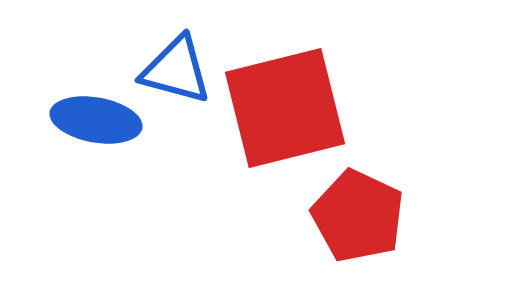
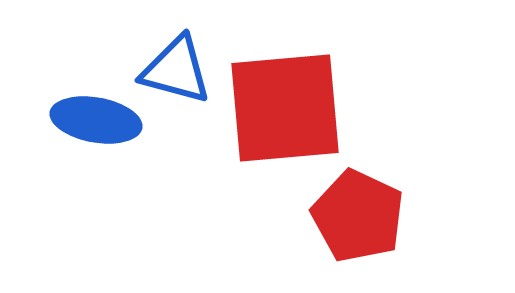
red square: rotated 9 degrees clockwise
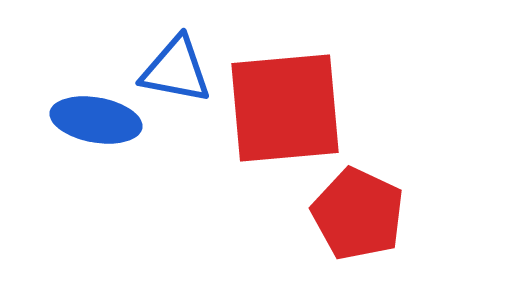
blue triangle: rotated 4 degrees counterclockwise
red pentagon: moved 2 px up
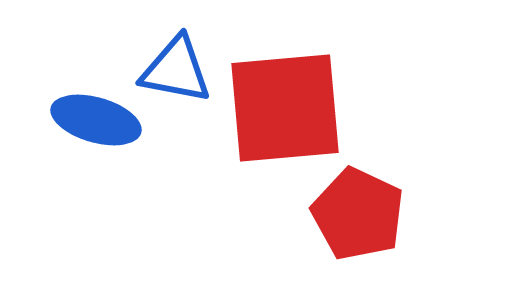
blue ellipse: rotated 6 degrees clockwise
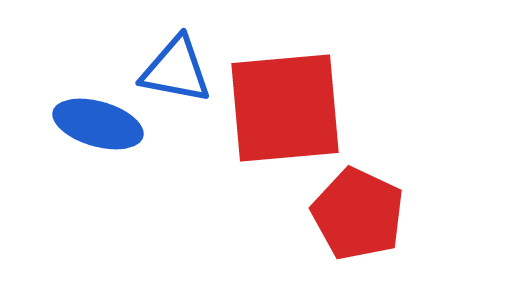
blue ellipse: moved 2 px right, 4 px down
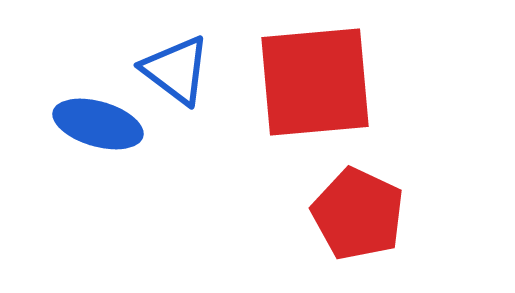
blue triangle: rotated 26 degrees clockwise
red square: moved 30 px right, 26 px up
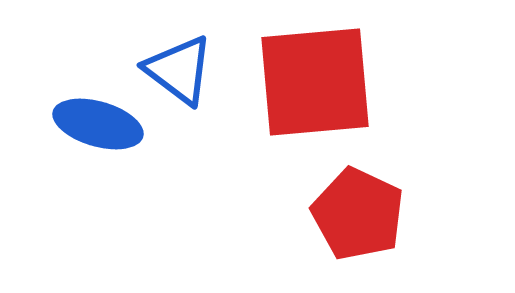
blue triangle: moved 3 px right
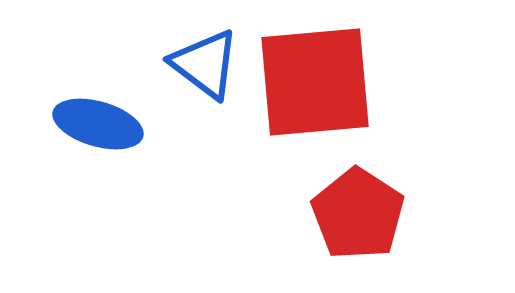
blue triangle: moved 26 px right, 6 px up
red pentagon: rotated 8 degrees clockwise
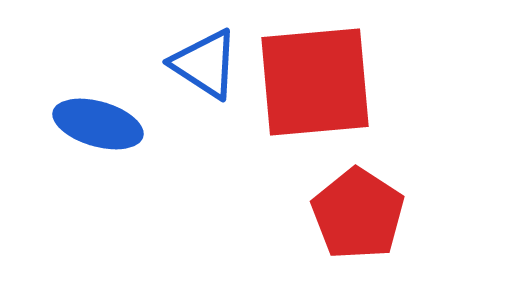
blue triangle: rotated 4 degrees counterclockwise
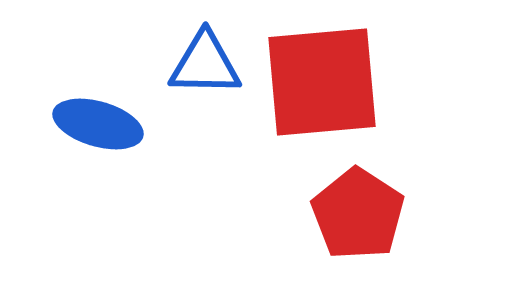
blue triangle: rotated 32 degrees counterclockwise
red square: moved 7 px right
